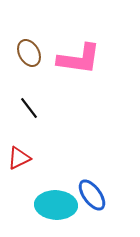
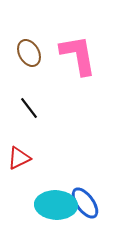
pink L-shape: moved 1 px left, 4 px up; rotated 108 degrees counterclockwise
blue ellipse: moved 7 px left, 8 px down
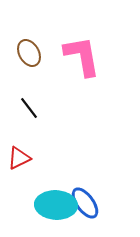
pink L-shape: moved 4 px right, 1 px down
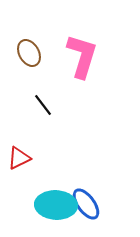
pink L-shape: rotated 27 degrees clockwise
black line: moved 14 px right, 3 px up
blue ellipse: moved 1 px right, 1 px down
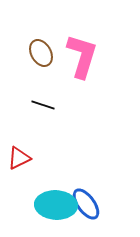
brown ellipse: moved 12 px right
black line: rotated 35 degrees counterclockwise
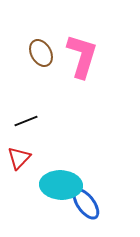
black line: moved 17 px left, 16 px down; rotated 40 degrees counterclockwise
red triangle: rotated 20 degrees counterclockwise
cyan ellipse: moved 5 px right, 20 px up
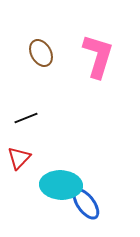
pink L-shape: moved 16 px right
black line: moved 3 px up
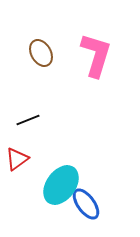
pink L-shape: moved 2 px left, 1 px up
black line: moved 2 px right, 2 px down
red triangle: moved 2 px left, 1 px down; rotated 10 degrees clockwise
cyan ellipse: rotated 57 degrees counterclockwise
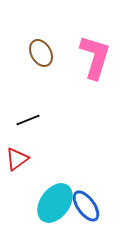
pink L-shape: moved 1 px left, 2 px down
cyan ellipse: moved 6 px left, 18 px down
blue ellipse: moved 2 px down
